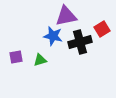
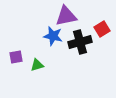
green triangle: moved 3 px left, 5 px down
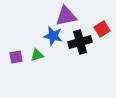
green triangle: moved 10 px up
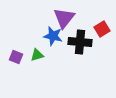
purple triangle: moved 2 px left, 2 px down; rotated 40 degrees counterclockwise
black cross: rotated 20 degrees clockwise
purple square: rotated 32 degrees clockwise
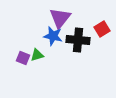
purple triangle: moved 4 px left
black cross: moved 2 px left, 2 px up
purple square: moved 7 px right, 1 px down
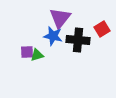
purple square: moved 4 px right, 6 px up; rotated 24 degrees counterclockwise
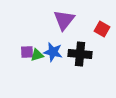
purple triangle: moved 4 px right, 2 px down
red square: rotated 28 degrees counterclockwise
blue star: moved 16 px down
black cross: moved 2 px right, 14 px down
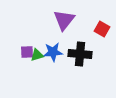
blue star: rotated 18 degrees counterclockwise
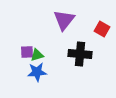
blue star: moved 16 px left, 20 px down
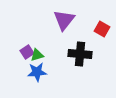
purple square: rotated 32 degrees counterclockwise
